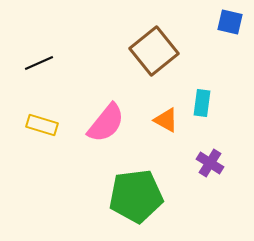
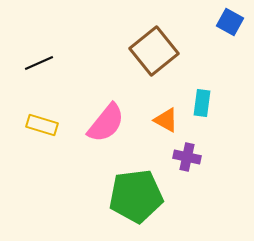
blue square: rotated 16 degrees clockwise
purple cross: moved 23 px left, 6 px up; rotated 20 degrees counterclockwise
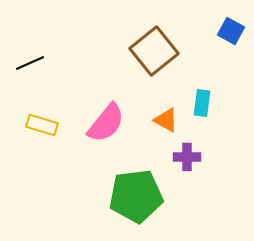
blue square: moved 1 px right, 9 px down
black line: moved 9 px left
purple cross: rotated 12 degrees counterclockwise
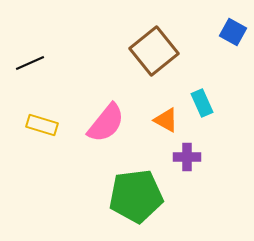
blue square: moved 2 px right, 1 px down
cyan rectangle: rotated 32 degrees counterclockwise
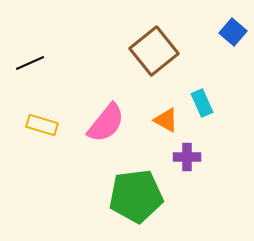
blue square: rotated 12 degrees clockwise
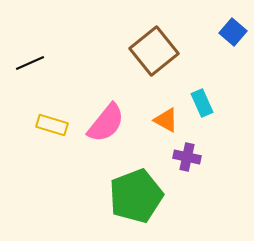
yellow rectangle: moved 10 px right
purple cross: rotated 12 degrees clockwise
green pentagon: rotated 14 degrees counterclockwise
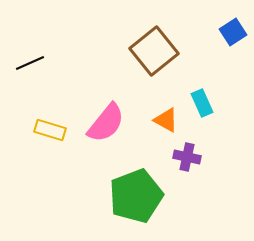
blue square: rotated 16 degrees clockwise
yellow rectangle: moved 2 px left, 5 px down
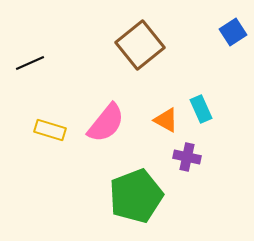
brown square: moved 14 px left, 6 px up
cyan rectangle: moved 1 px left, 6 px down
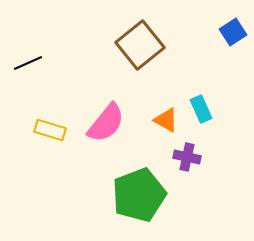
black line: moved 2 px left
green pentagon: moved 3 px right, 1 px up
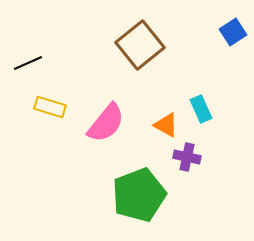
orange triangle: moved 5 px down
yellow rectangle: moved 23 px up
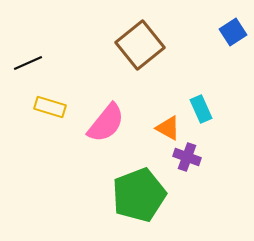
orange triangle: moved 2 px right, 3 px down
purple cross: rotated 8 degrees clockwise
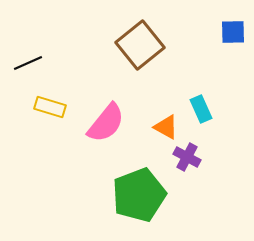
blue square: rotated 32 degrees clockwise
orange triangle: moved 2 px left, 1 px up
purple cross: rotated 8 degrees clockwise
